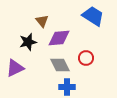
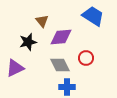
purple diamond: moved 2 px right, 1 px up
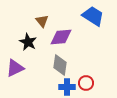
black star: rotated 30 degrees counterclockwise
red circle: moved 25 px down
gray diamond: rotated 35 degrees clockwise
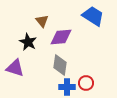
purple triangle: rotated 42 degrees clockwise
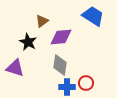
brown triangle: rotated 32 degrees clockwise
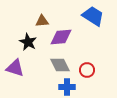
brown triangle: rotated 32 degrees clockwise
gray diamond: rotated 35 degrees counterclockwise
red circle: moved 1 px right, 13 px up
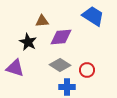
gray diamond: rotated 30 degrees counterclockwise
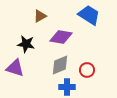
blue trapezoid: moved 4 px left, 1 px up
brown triangle: moved 2 px left, 5 px up; rotated 24 degrees counterclockwise
purple diamond: rotated 15 degrees clockwise
black star: moved 2 px left, 2 px down; rotated 18 degrees counterclockwise
gray diamond: rotated 55 degrees counterclockwise
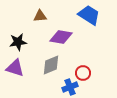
brown triangle: rotated 24 degrees clockwise
black star: moved 8 px left, 2 px up; rotated 18 degrees counterclockwise
gray diamond: moved 9 px left
red circle: moved 4 px left, 3 px down
blue cross: moved 3 px right; rotated 21 degrees counterclockwise
